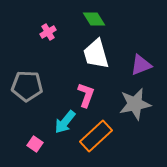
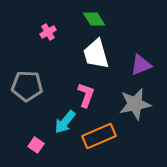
orange rectangle: moved 3 px right; rotated 20 degrees clockwise
pink square: moved 1 px right, 1 px down
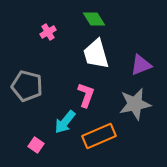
gray pentagon: rotated 12 degrees clockwise
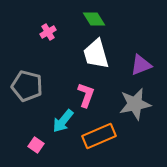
cyan arrow: moved 2 px left, 1 px up
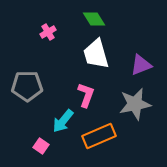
gray pentagon: rotated 16 degrees counterclockwise
pink square: moved 5 px right, 1 px down
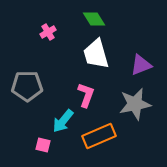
pink square: moved 2 px right, 1 px up; rotated 21 degrees counterclockwise
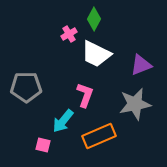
green diamond: rotated 60 degrees clockwise
pink cross: moved 21 px right, 2 px down
white trapezoid: rotated 48 degrees counterclockwise
gray pentagon: moved 1 px left, 1 px down
pink L-shape: moved 1 px left
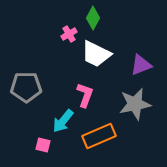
green diamond: moved 1 px left, 1 px up
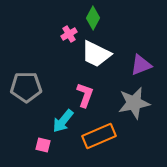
gray star: moved 1 px left, 1 px up
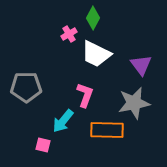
purple triangle: rotated 45 degrees counterclockwise
orange rectangle: moved 8 px right, 6 px up; rotated 24 degrees clockwise
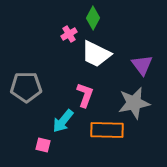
purple triangle: moved 1 px right
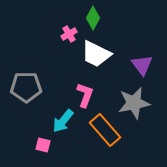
orange rectangle: moved 2 px left; rotated 48 degrees clockwise
